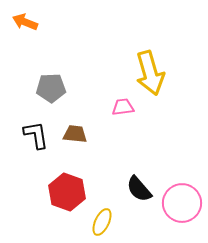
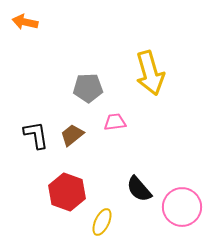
orange arrow: rotated 10 degrees counterclockwise
gray pentagon: moved 37 px right
pink trapezoid: moved 8 px left, 15 px down
brown trapezoid: moved 3 px left, 1 px down; rotated 45 degrees counterclockwise
pink circle: moved 4 px down
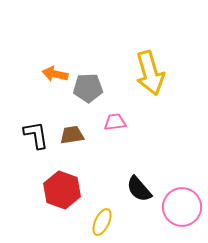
orange arrow: moved 30 px right, 52 px down
brown trapezoid: rotated 30 degrees clockwise
red hexagon: moved 5 px left, 2 px up
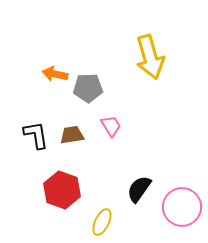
yellow arrow: moved 16 px up
pink trapezoid: moved 4 px left, 4 px down; rotated 65 degrees clockwise
black semicircle: rotated 76 degrees clockwise
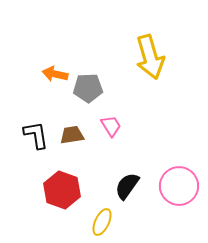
black semicircle: moved 12 px left, 3 px up
pink circle: moved 3 px left, 21 px up
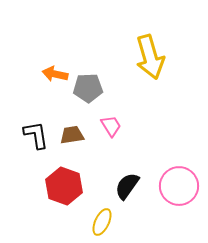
red hexagon: moved 2 px right, 4 px up
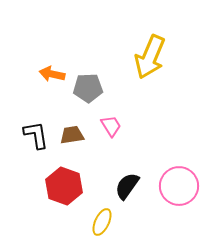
yellow arrow: rotated 39 degrees clockwise
orange arrow: moved 3 px left
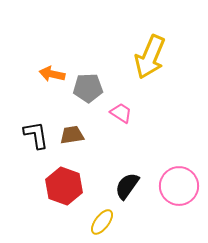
pink trapezoid: moved 10 px right, 13 px up; rotated 25 degrees counterclockwise
yellow ellipse: rotated 12 degrees clockwise
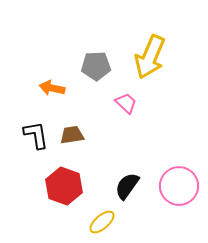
orange arrow: moved 14 px down
gray pentagon: moved 8 px right, 22 px up
pink trapezoid: moved 5 px right, 10 px up; rotated 10 degrees clockwise
yellow ellipse: rotated 12 degrees clockwise
